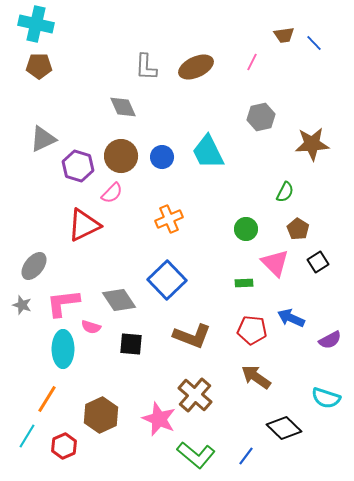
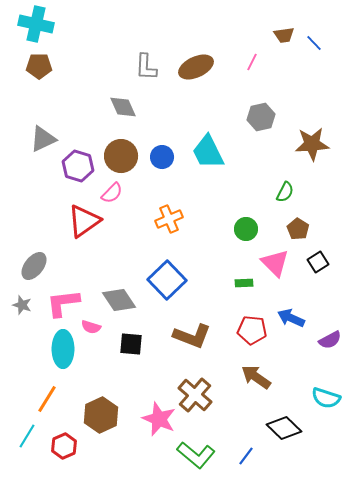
red triangle at (84, 225): moved 4 px up; rotated 9 degrees counterclockwise
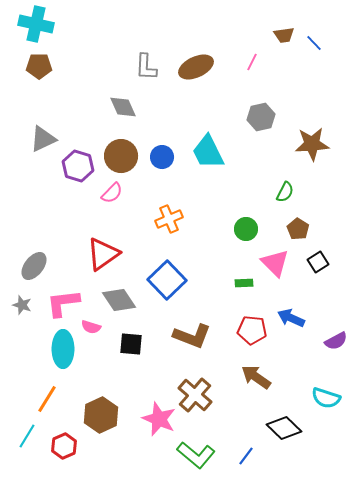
red triangle at (84, 221): moved 19 px right, 33 px down
purple semicircle at (330, 340): moved 6 px right, 1 px down
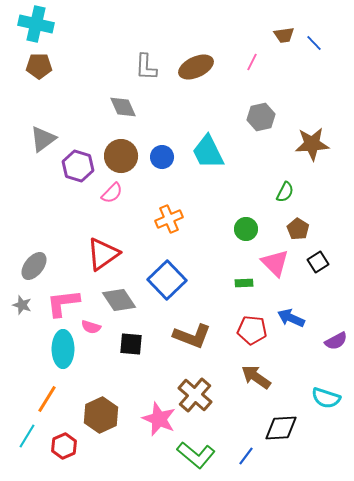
gray triangle at (43, 139): rotated 12 degrees counterclockwise
black diamond at (284, 428): moved 3 px left; rotated 48 degrees counterclockwise
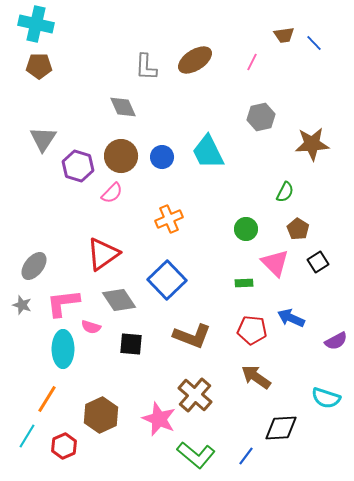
brown ellipse at (196, 67): moved 1 px left, 7 px up; rotated 8 degrees counterclockwise
gray triangle at (43, 139): rotated 20 degrees counterclockwise
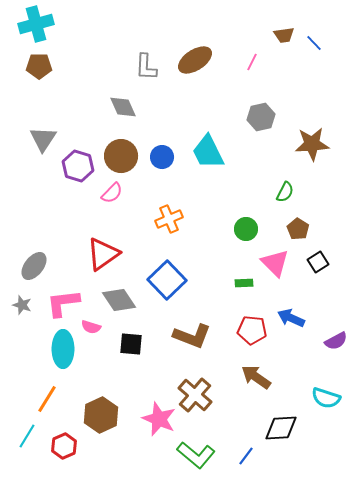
cyan cross at (36, 24): rotated 28 degrees counterclockwise
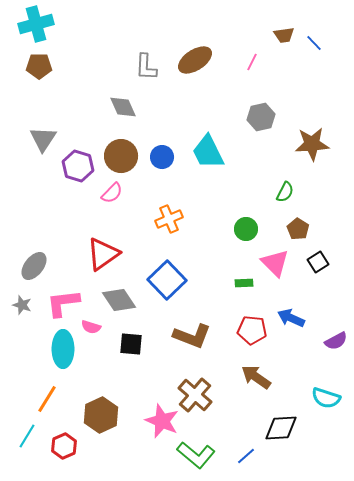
pink star at (159, 419): moved 3 px right, 2 px down
blue line at (246, 456): rotated 12 degrees clockwise
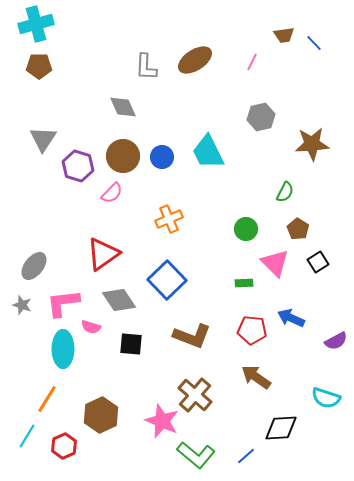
brown circle at (121, 156): moved 2 px right
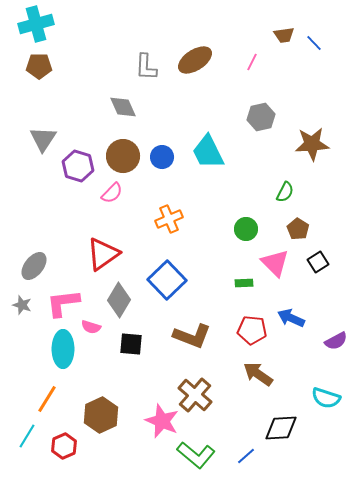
gray diamond at (119, 300): rotated 64 degrees clockwise
brown arrow at (256, 377): moved 2 px right, 3 px up
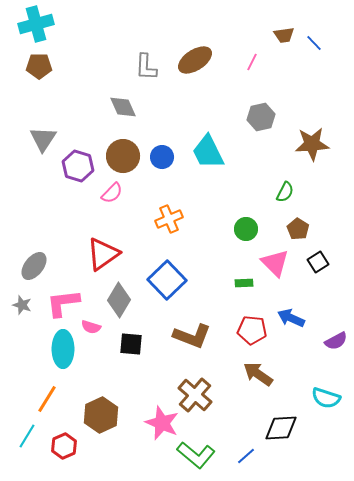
pink star at (162, 421): moved 2 px down
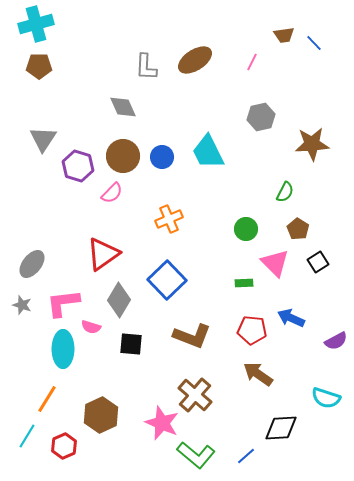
gray ellipse at (34, 266): moved 2 px left, 2 px up
